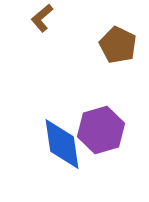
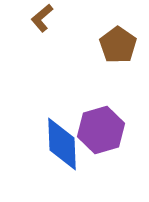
brown pentagon: rotated 9 degrees clockwise
blue diamond: rotated 6 degrees clockwise
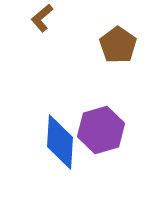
blue diamond: moved 2 px left, 2 px up; rotated 6 degrees clockwise
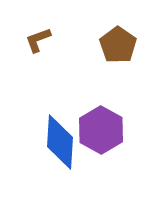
brown L-shape: moved 4 px left, 22 px down; rotated 20 degrees clockwise
purple hexagon: rotated 15 degrees counterclockwise
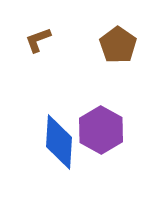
blue diamond: moved 1 px left
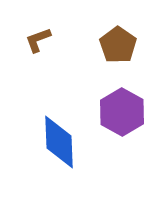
purple hexagon: moved 21 px right, 18 px up
blue diamond: rotated 6 degrees counterclockwise
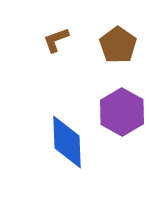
brown L-shape: moved 18 px right
blue diamond: moved 8 px right
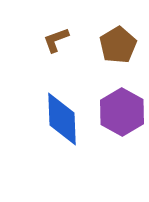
brown pentagon: rotated 6 degrees clockwise
blue diamond: moved 5 px left, 23 px up
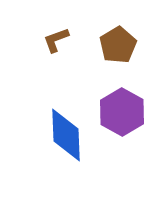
blue diamond: moved 4 px right, 16 px down
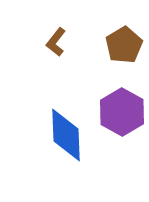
brown L-shape: moved 2 px down; rotated 32 degrees counterclockwise
brown pentagon: moved 6 px right
